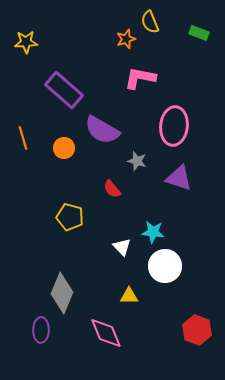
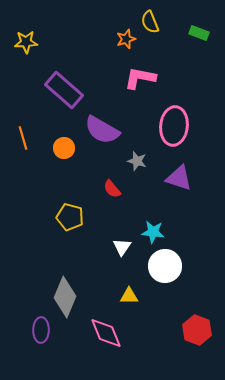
white triangle: rotated 18 degrees clockwise
gray diamond: moved 3 px right, 4 px down
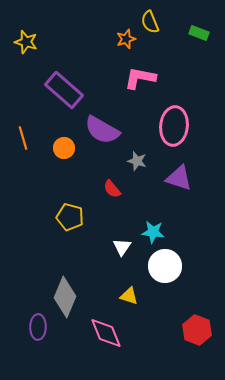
yellow star: rotated 20 degrees clockwise
yellow triangle: rotated 18 degrees clockwise
purple ellipse: moved 3 px left, 3 px up
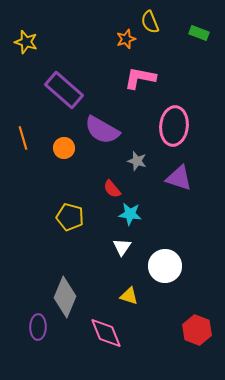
cyan star: moved 23 px left, 18 px up
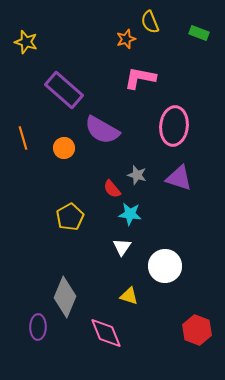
gray star: moved 14 px down
yellow pentagon: rotated 28 degrees clockwise
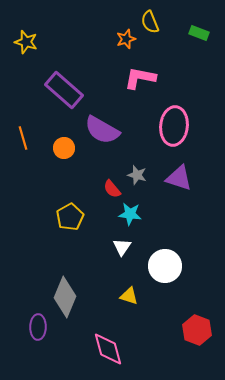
pink diamond: moved 2 px right, 16 px down; rotated 6 degrees clockwise
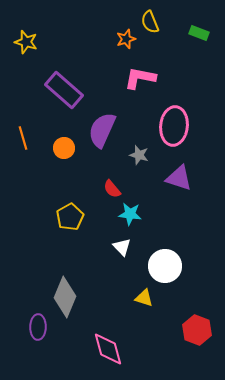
purple semicircle: rotated 84 degrees clockwise
gray star: moved 2 px right, 20 px up
white triangle: rotated 18 degrees counterclockwise
yellow triangle: moved 15 px right, 2 px down
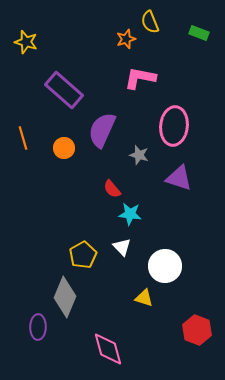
yellow pentagon: moved 13 px right, 38 px down
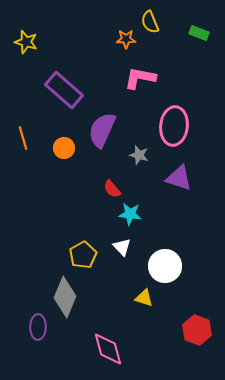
orange star: rotated 18 degrees clockwise
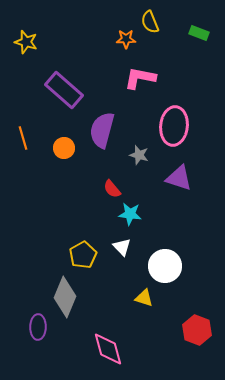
purple semicircle: rotated 9 degrees counterclockwise
